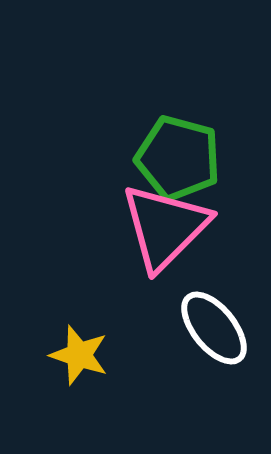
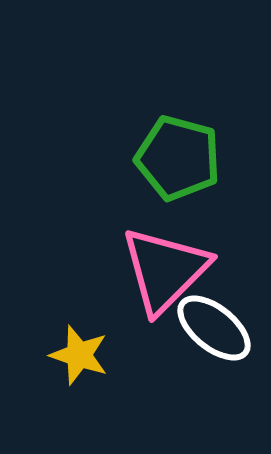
pink triangle: moved 43 px down
white ellipse: rotated 12 degrees counterclockwise
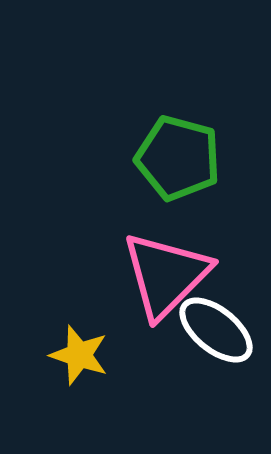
pink triangle: moved 1 px right, 5 px down
white ellipse: moved 2 px right, 2 px down
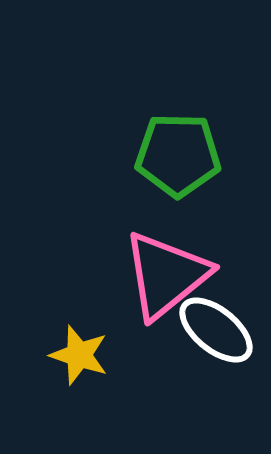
green pentagon: moved 3 px up; rotated 14 degrees counterclockwise
pink triangle: rotated 6 degrees clockwise
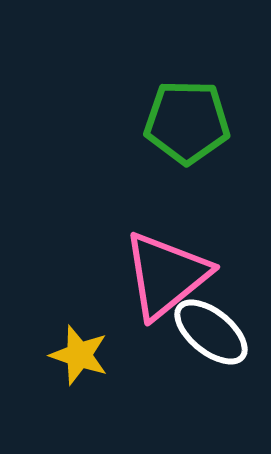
green pentagon: moved 9 px right, 33 px up
white ellipse: moved 5 px left, 2 px down
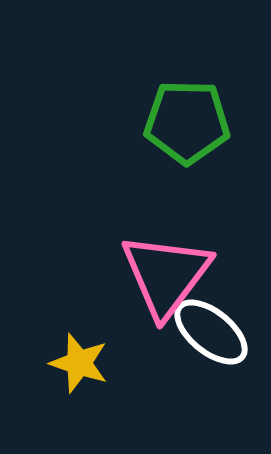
pink triangle: rotated 14 degrees counterclockwise
yellow star: moved 8 px down
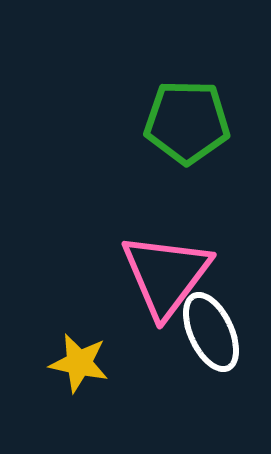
white ellipse: rotated 26 degrees clockwise
yellow star: rotated 6 degrees counterclockwise
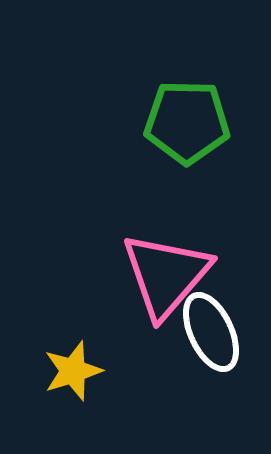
pink triangle: rotated 4 degrees clockwise
yellow star: moved 6 px left, 8 px down; rotated 30 degrees counterclockwise
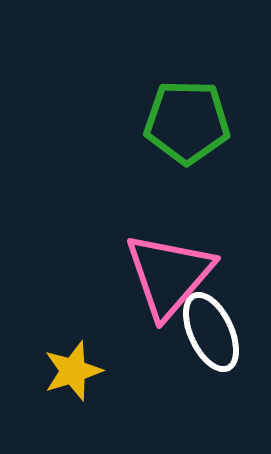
pink triangle: moved 3 px right
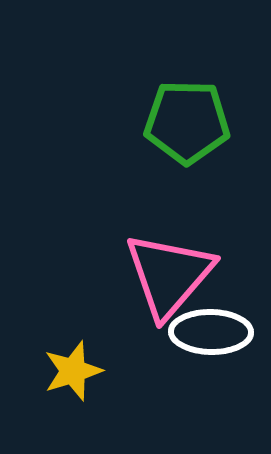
white ellipse: rotated 64 degrees counterclockwise
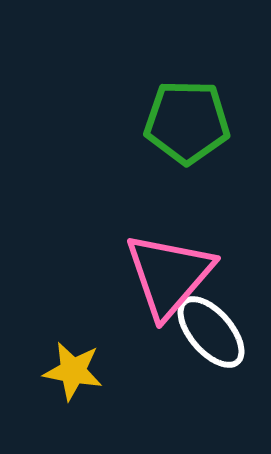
white ellipse: rotated 48 degrees clockwise
yellow star: rotated 28 degrees clockwise
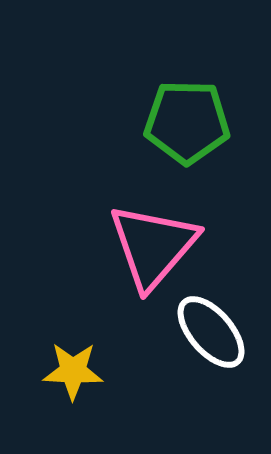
pink triangle: moved 16 px left, 29 px up
yellow star: rotated 8 degrees counterclockwise
